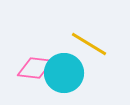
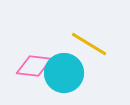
pink diamond: moved 1 px left, 2 px up
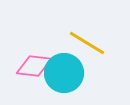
yellow line: moved 2 px left, 1 px up
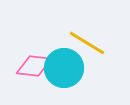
cyan circle: moved 5 px up
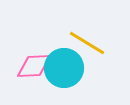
pink diamond: rotated 9 degrees counterclockwise
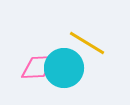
pink diamond: moved 4 px right, 1 px down
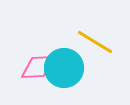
yellow line: moved 8 px right, 1 px up
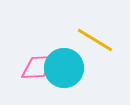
yellow line: moved 2 px up
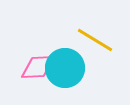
cyan circle: moved 1 px right
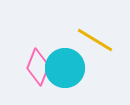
pink diamond: rotated 66 degrees counterclockwise
